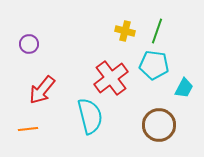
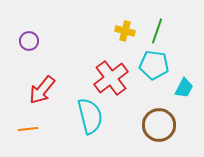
purple circle: moved 3 px up
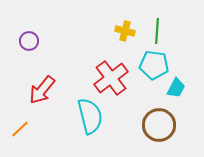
green line: rotated 15 degrees counterclockwise
cyan trapezoid: moved 8 px left
orange line: moved 8 px left; rotated 36 degrees counterclockwise
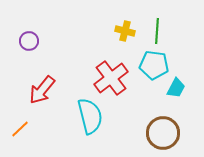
brown circle: moved 4 px right, 8 px down
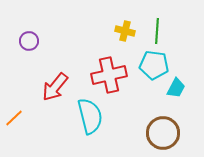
red cross: moved 2 px left, 3 px up; rotated 24 degrees clockwise
red arrow: moved 13 px right, 3 px up
orange line: moved 6 px left, 11 px up
